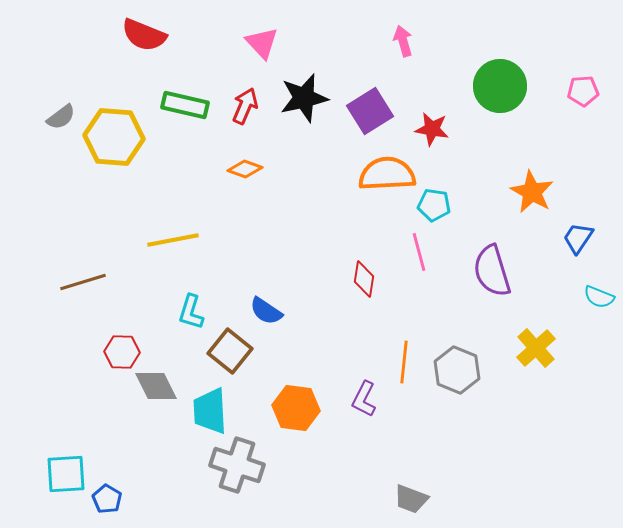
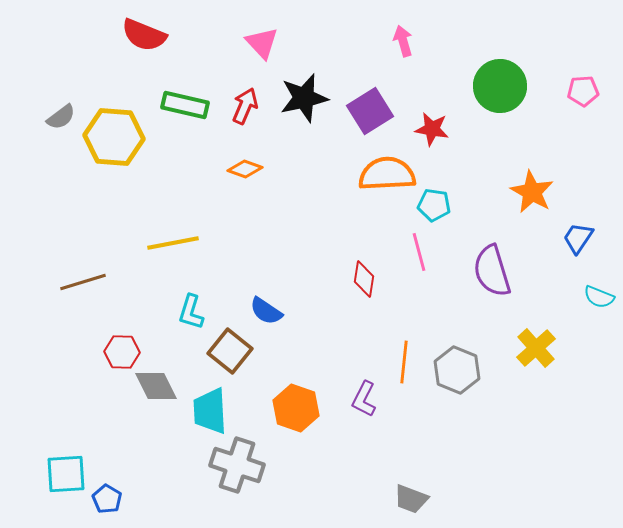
yellow line: moved 3 px down
orange hexagon: rotated 12 degrees clockwise
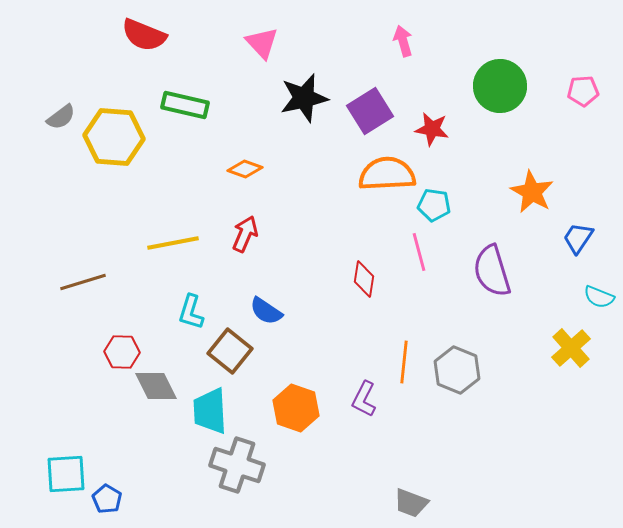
red arrow: moved 128 px down
yellow cross: moved 35 px right
gray trapezoid: moved 4 px down
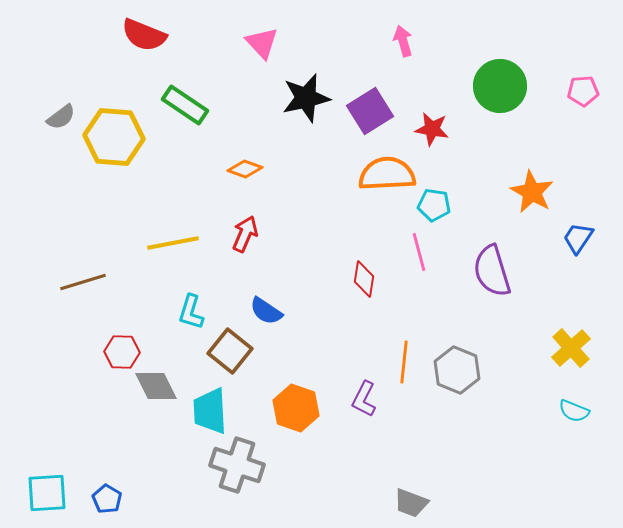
black star: moved 2 px right
green rectangle: rotated 21 degrees clockwise
cyan semicircle: moved 25 px left, 114 px down
cyan square: moved 19 px left, 19 px down
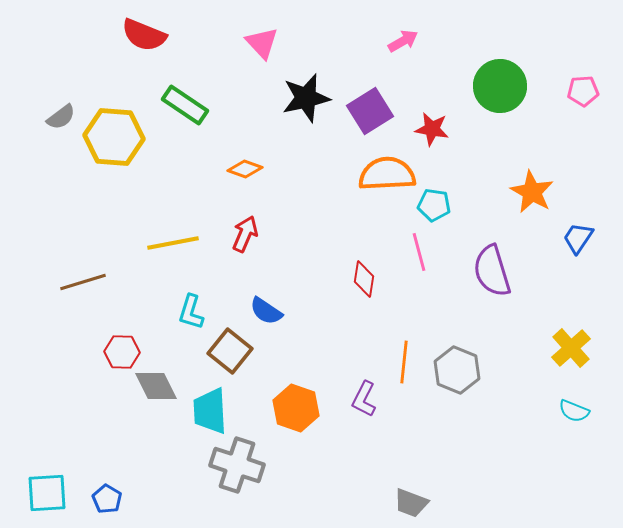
pink arrow: rotated 76 degrees clockwise
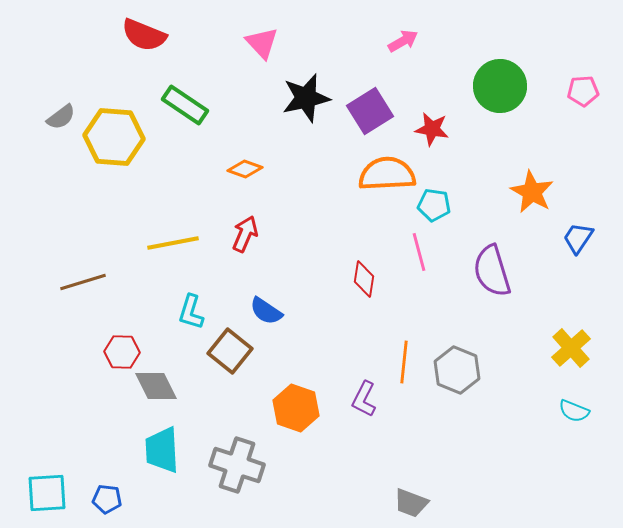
cyan trapezoid: moved 48 px left, 39 px down
blue pentagon: rotated 24 degrees counterclockwise
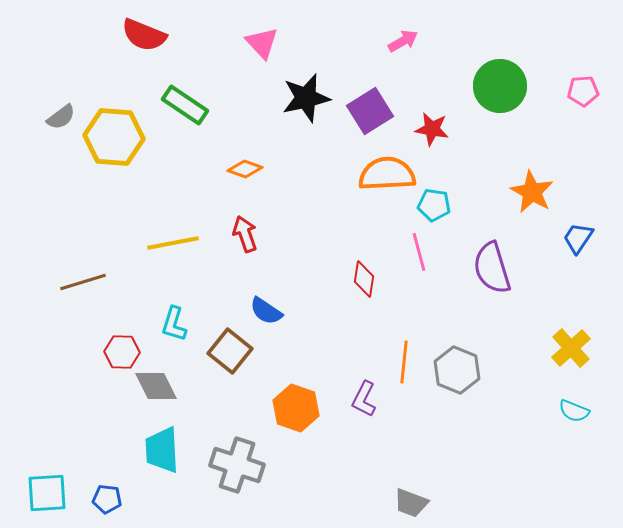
red arrow: rotated 42 degrees counterclockwise
purple semicircle: moved 3 px up
cyan L-shape: moved 17 px left, 12 px down
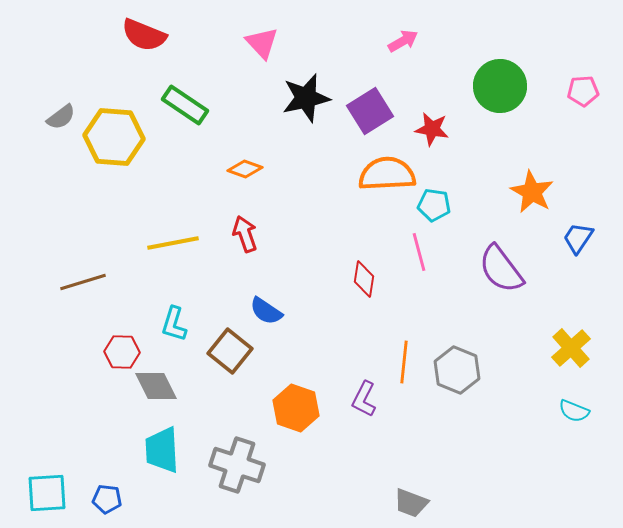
purple semicircle: moved 9 px right, 1 px down; rotated 20 degrees counterclockwise
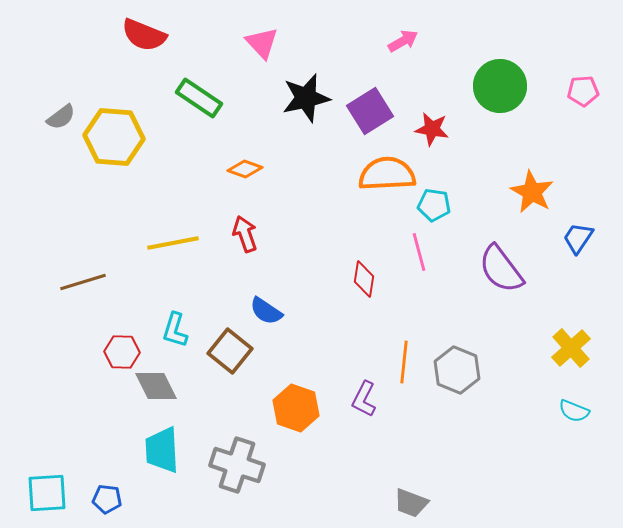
green rectangle: moved 14 px right, 7 px up
cyan L-shape: moved 1 px right, 6 px down
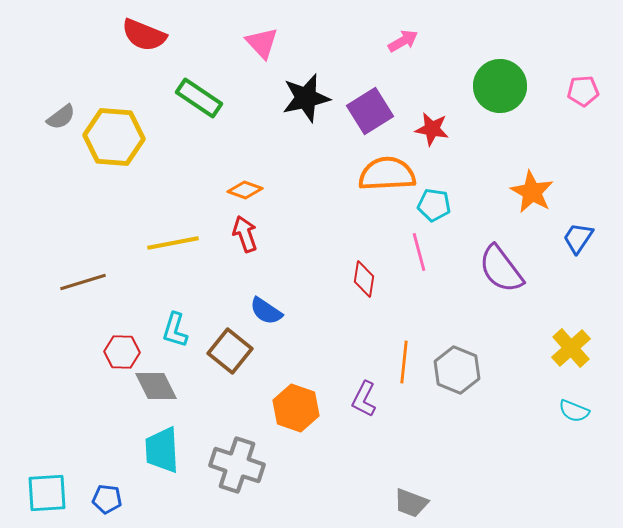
orange diamond: moved 21 px down
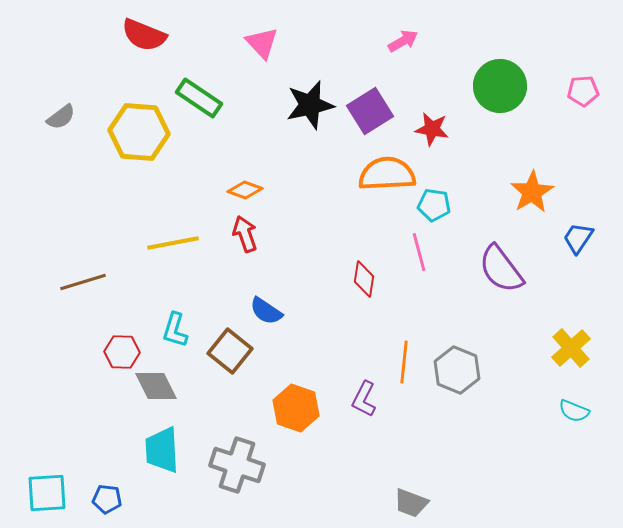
black star: moved 4 px right, 7 px down
yellow hexagon: moved 25 px right, 5 px up
orange star: rotated 12 degrees clockwise
